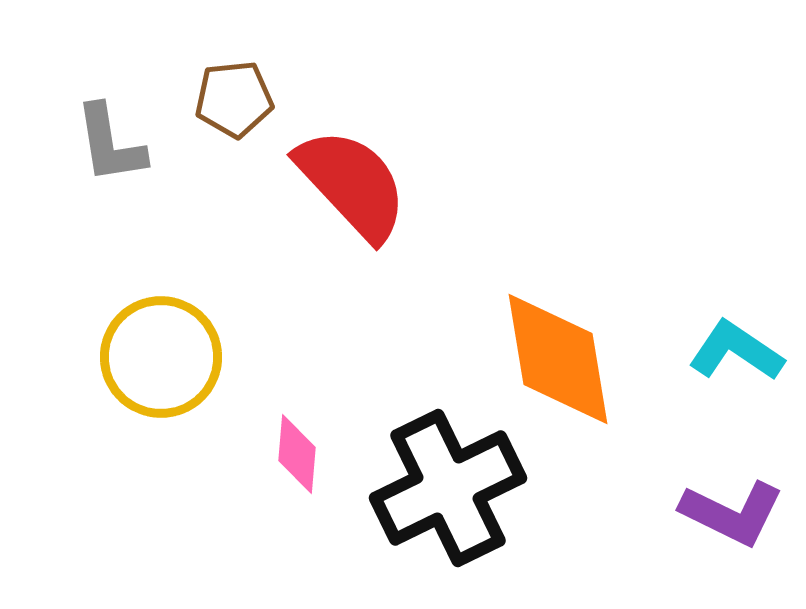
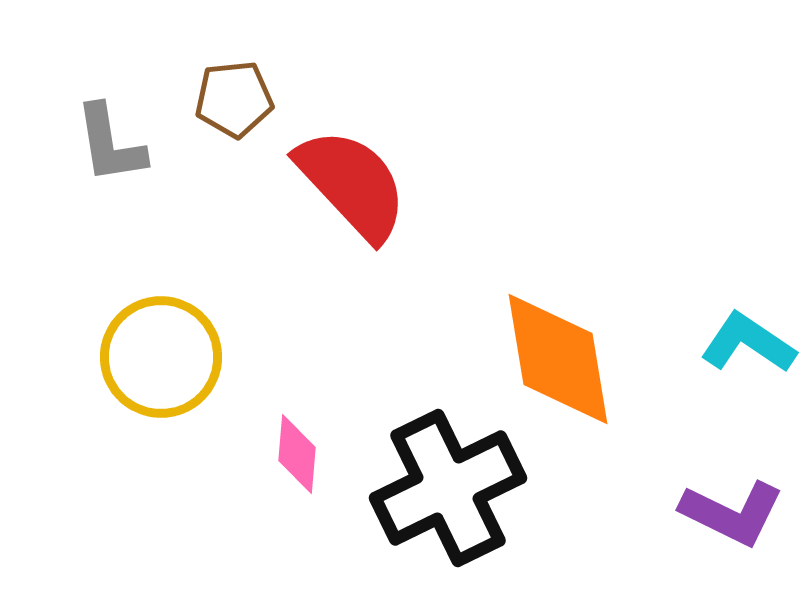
cyan L-shape: moved 12 px right, 8 px up
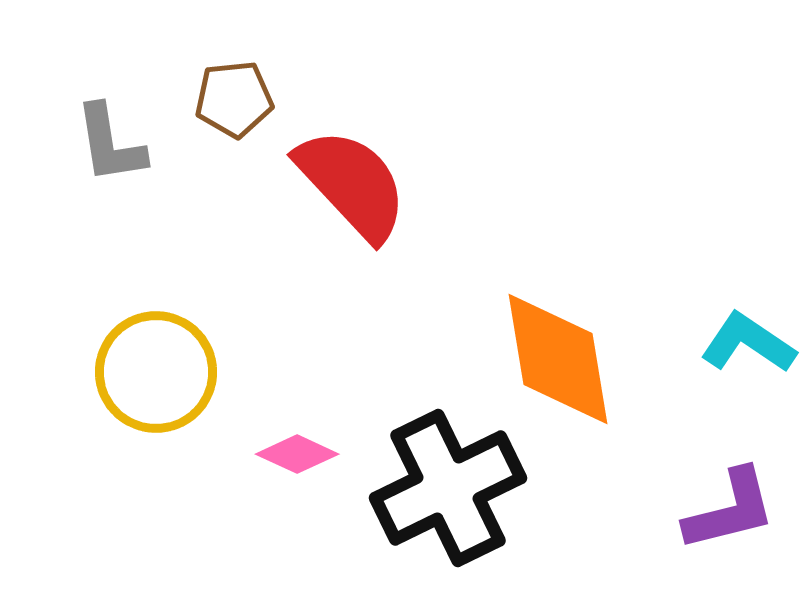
yellow circle: moved 5 px left, 15 px down
pink diamond: rotated 70 degrees counterclockwise
purple L-shape: moved 2 px left, 3 px up; rotated 40 degrees counterclockwise
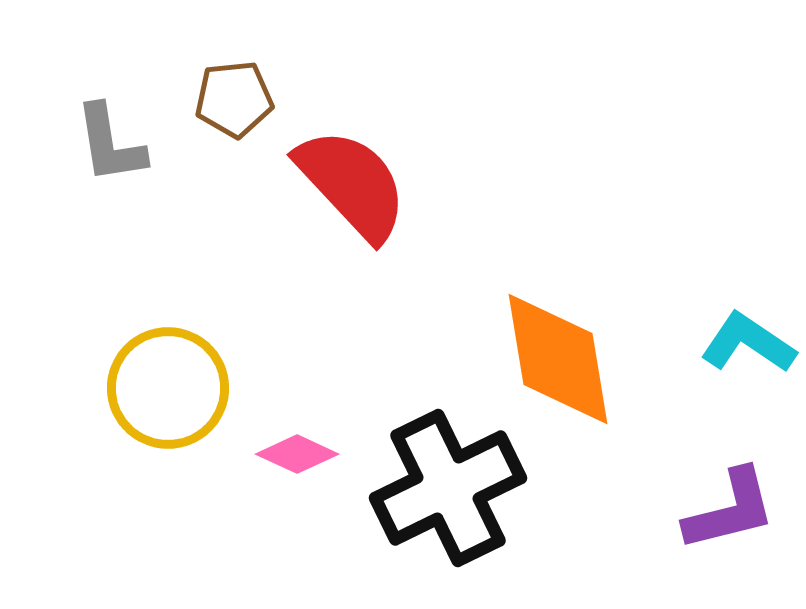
yellow circle: moved 12 px right, 16 px down
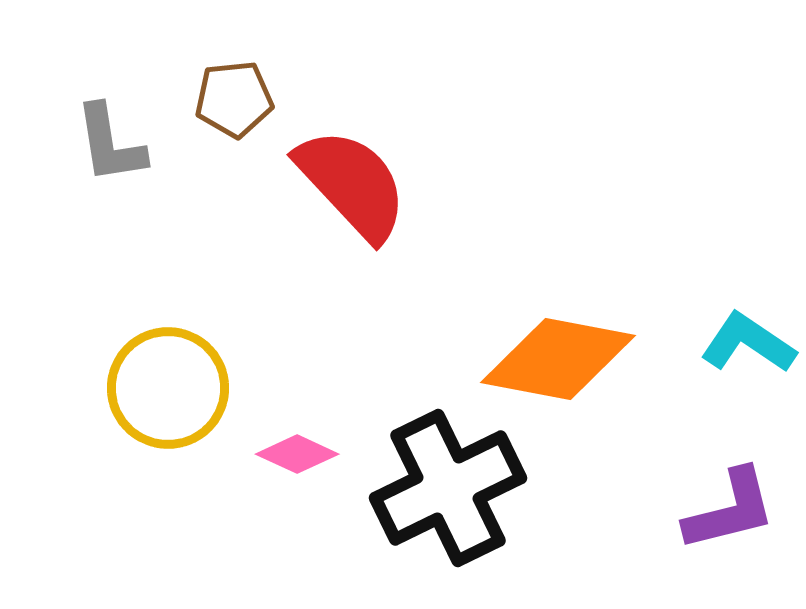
orange diamond: rotated 70 degrees counterclockwise
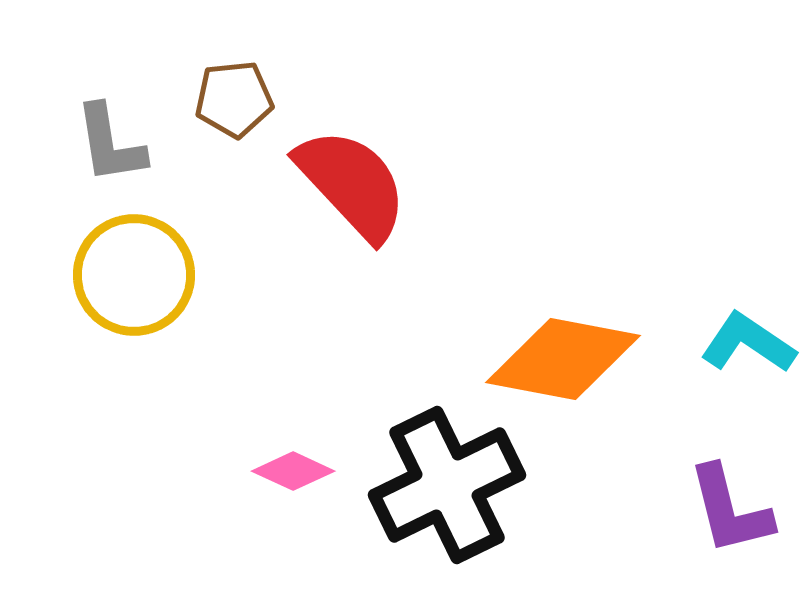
orange diamond: moved 5 px right
yellow circle: moved 34 px left, 113 px up
pink diamond: moved 4 px left, 17 px down
black cross: moved 1 px left, 3 px up
purple L-shape: rotated 90 degrees clockwise
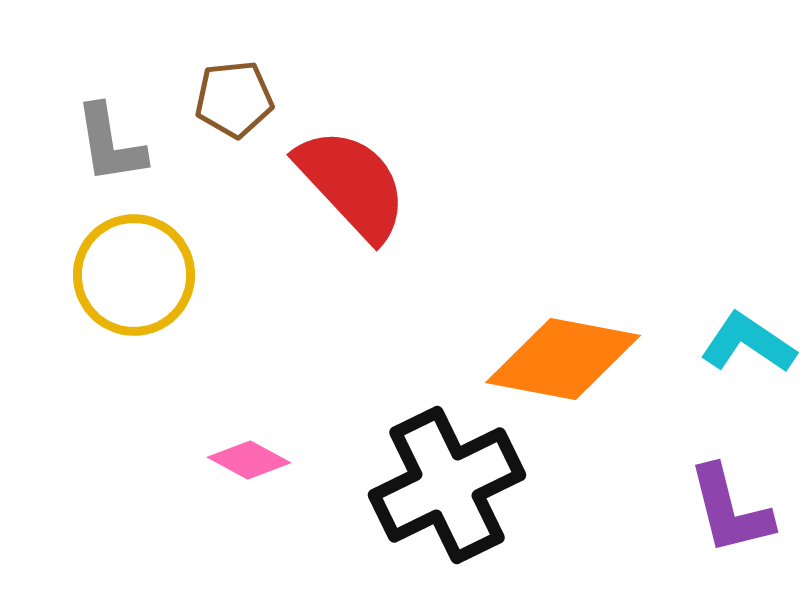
pink diamond: moved 44 px left, 11 px up; rotated 4 degrees clockwise
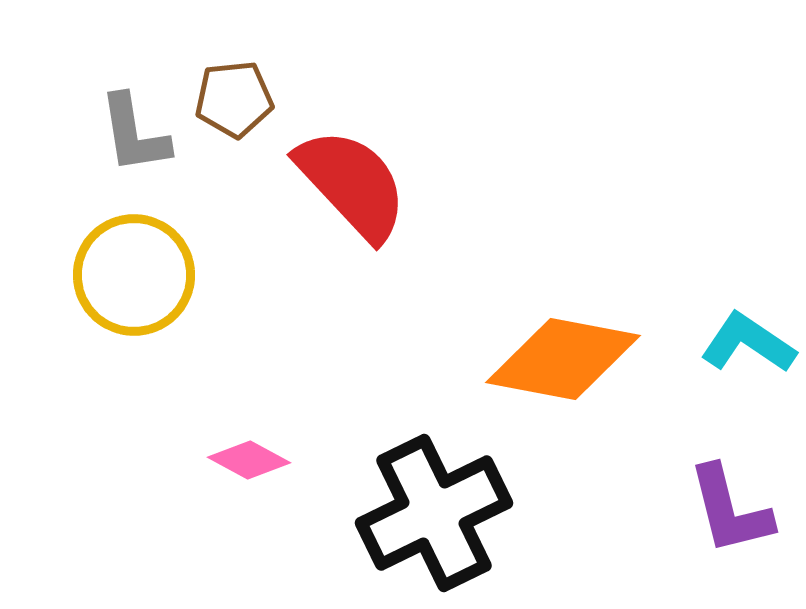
gray L-shape: moved 24 px right, 10 px up
black cross: moved 13 px left, 28 px down
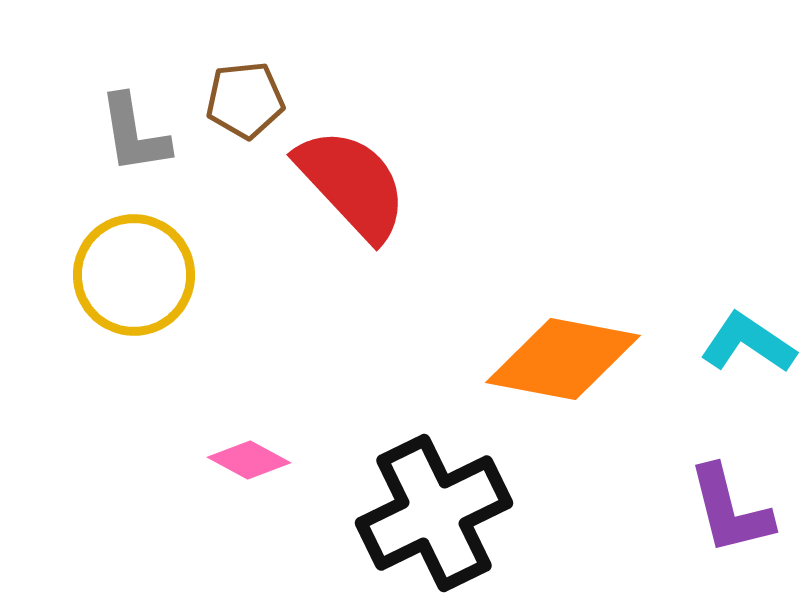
brown pentagon: moved 11 px right, 1 px down
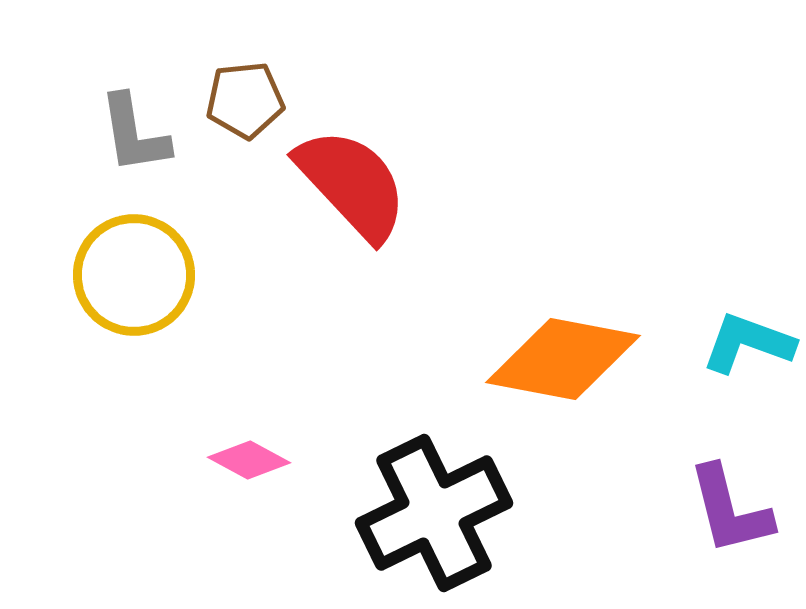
cyan L-shape: rotated 14 degrees counterclockwise
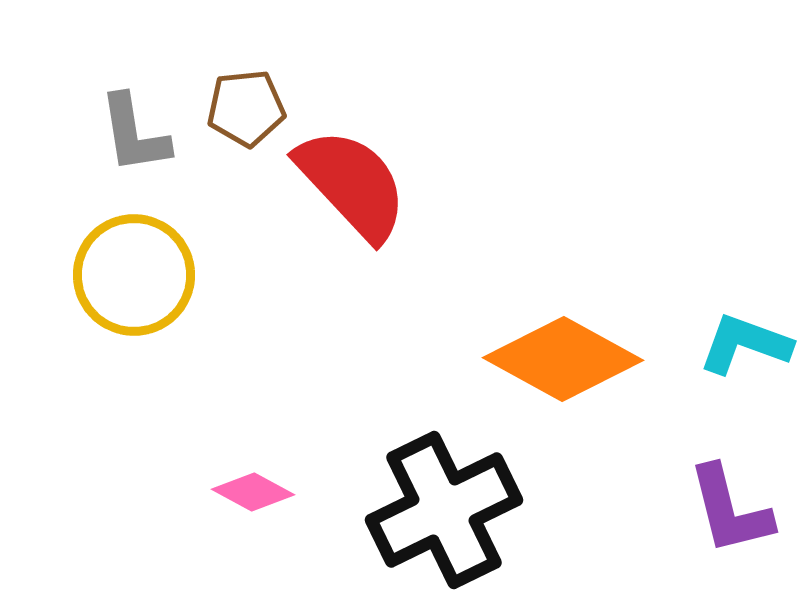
brown pentagon: moved 1 px right, 8 px down
cyan L-shape: moved 3 px left, 1 px down
orange diamond: rotated 18 degrees clockwise
pink diamond: moved 4 px right, 32 px down
black cross: moved 10 px right, 3 px up
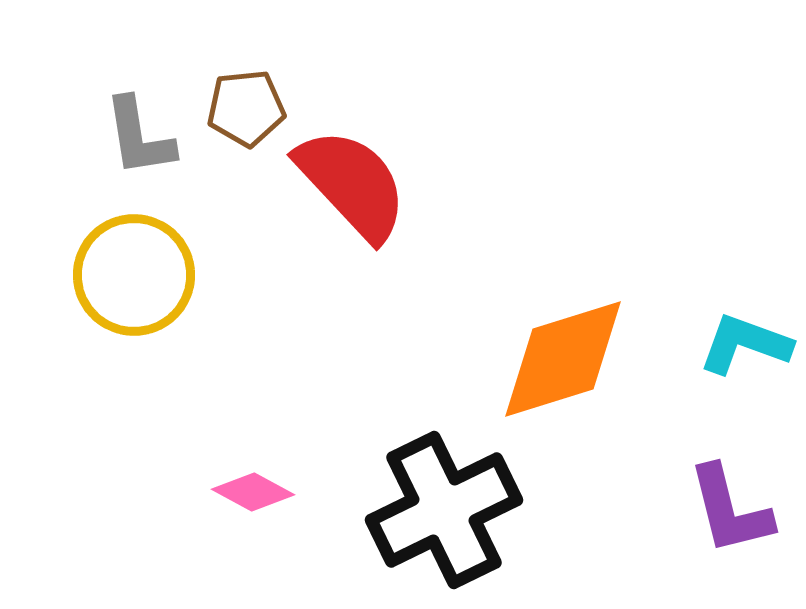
gray L-shape: moved 5 px right, 3 px down
orange diamond: rotated 46 degrees counterclockwise
